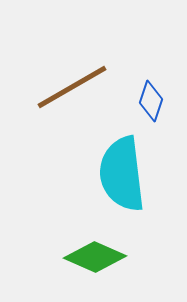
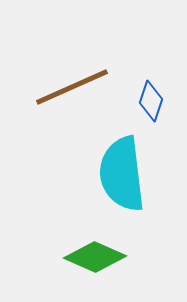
brown line: rotated 6 degrees clockwise
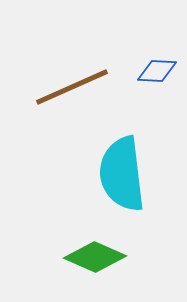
blue diamond: moved 6 px right, 30 px up; rotated 75 degrees clockwise
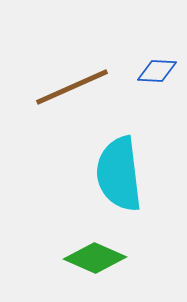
cyan semicircle: moved 3 px left
green diamond: moved 1 px down
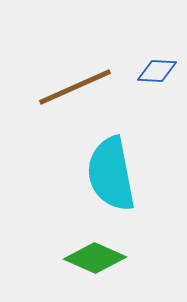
brown line: moved 3 px right
cyan semicircle: moved 8 px left; rotated 4 degrees counterclockwise
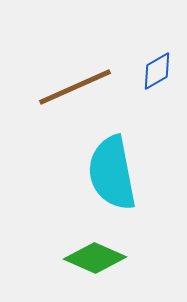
blue diamond: rotated 33 degrees counterclockwise
cyan semicircle: moved 1 px right, 1 px up
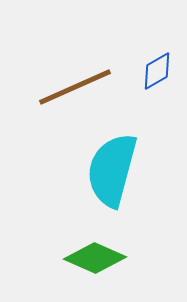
cyan semicircle: moved 3 px up; rotated 26 degrees clockwise
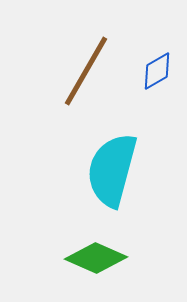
brown line: moved 11 px right, 16 px up; rotated 36 degrees counterclockwise
green diamond: moved 1 px right
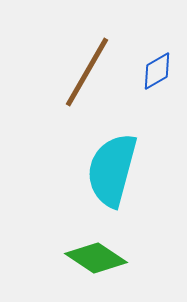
brown line: moved 1 px right, 1 px down
green diamond: rotated 10 degrees clockwise
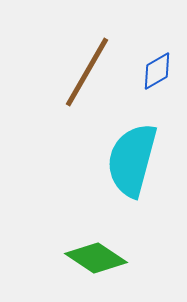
cyan semicircle: moved 20 px right, 10 px up
